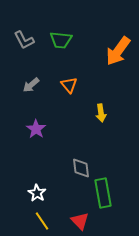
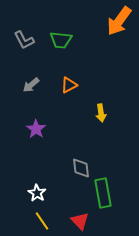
orange arrow: moved 1 px right, 30 px up
orange triangle: rotated 42 degrees clockwise
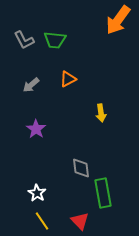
orange arrow: moved 1 px left, 1 px up
green trapezoid: moved 6 px left
orange triangle: moved 1 px left, 6 px up
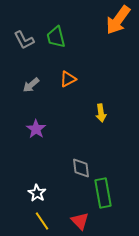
green trapezoid: moved 1 px right, 3 px up; rotated 70 degrees clockwise
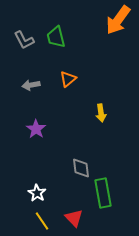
orange triangle: rotated 12 degrees counterclockwise
gray arrow: rotated 30 degrees clockwise
red triangle: moved 6 px left, 3 px up
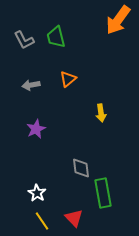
purple star: rotated 12 degrees clockwise
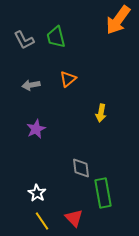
yellow arrow: rotated 18 degrees clockwise
